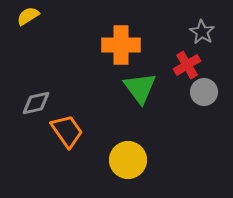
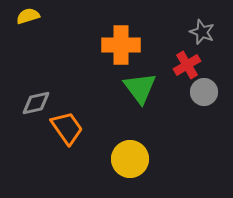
yellow semicircle: rotated 15 degrees clockwise
gray star: rotated 10 degrees counterclockwise
orange trapezoid: moved 3 px up
yellow circle: moved 2 px right, 1 px up
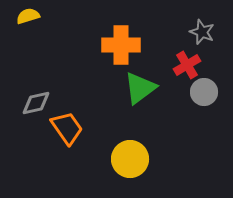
green triangle: rotated 30 degrees clockwise
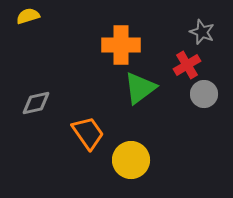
gray circle: moved 2 px down
orange trapezoid: moved 21 px right, 5 px down
yellow circle: moved 1 px right, 1 px down
